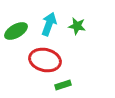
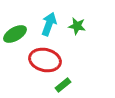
green ellipse: moved 1 px left, 3 px down
green rectangle: rotated 21 degrees counterclockwise
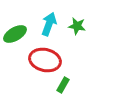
green rectangle: rotated 21 degrees counterclockwise
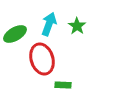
green star: rotated 24 degrees clockwise
red ellipse: moved 3 px left, 1 px up; rotated 60 degrees clockwise
green rectangle: rotated 63 degrees clockwise
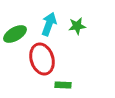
green star: rotated 30 degrees clockwise
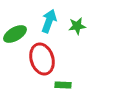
cyan arrow: moved 3 px up
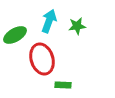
green ellipse: moved 1 px down
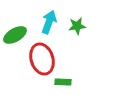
cyan arrow: moved 1 px down
green rectangle: moved 3 px up
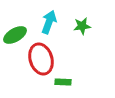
green star: moved 5 px right
red ellipse: moved 1 px left
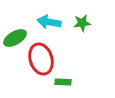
cyan arrow: rotated 100 degrees counterclockwise
green star: moved 3 px up
green ellipse: moved 3 px down
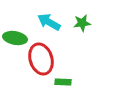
cyan arrow: rotated 20 degrees clockwise
green ellipse: rotated 40 degrees clockwise
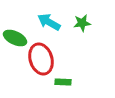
green ellipse: rotated 15 degrees clockwise
